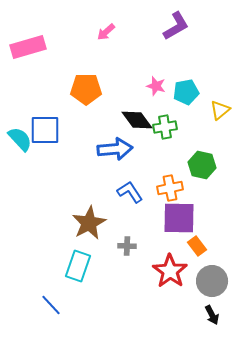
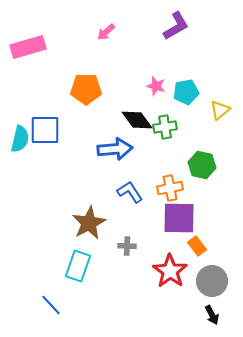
cyan semicircle: rotated 56 degrees clockwise
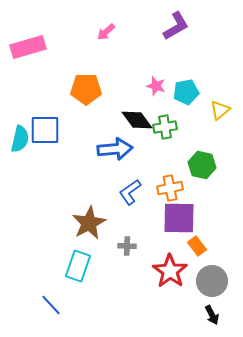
blue L-shape: rotated 92 degrees counterclockwise
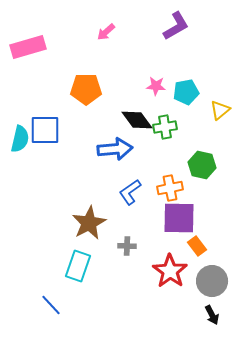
pink star: rotated 12 degrees counterclockwise
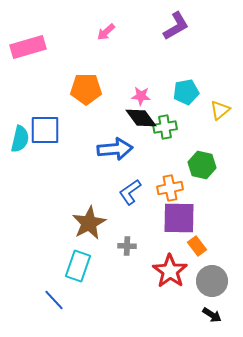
pink star: moved 15 px left, 10 px down
black diamond: moved 4 px right, 2 px up
blue line: moved 3 px right, 5 px up
black arrow: rotated 30 degrees counterclockwise
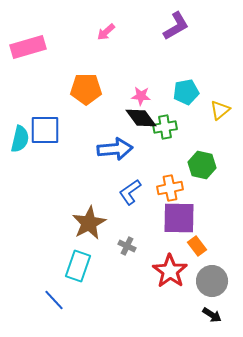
gray cross: rotated 24 degrees clockwise
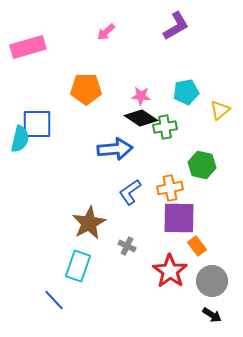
black diamond: rotated 20 degrees counterclockwise
blue square: moved 8 px left, 6 px up
